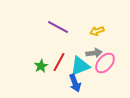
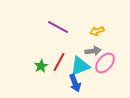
gray arrow: moved 1 px left, 2 px up
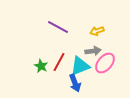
green star: rotated 16 degrees counterclockwise
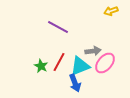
yellow arrow: moved 14 px right, 20 px up
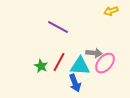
gray arrow: moved 1 px right, 2 px down; rotated 14 degrees clockwise
cyan triangle: rotated 25 degrees clockwise
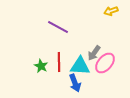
gray arrow: rotated 119 degrees clockwise
red line: rotated 30 degrees counterclockwise
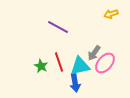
yellow arrow: moved 3 px down
red line: rotated 18 degrees counterclockwise
cyan triangle: rotated 15 degrees counterclockwise
blue arrow: rotated 12 degrees clockwise
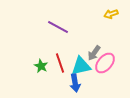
red line: moved 1 px right, 1 px down
cyan triangle: moved 1 px right
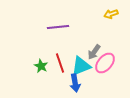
purple line: rotated 35 degrees counterclockwise
gray arrow: moved 1 px up
cyan triangle: rotated 10 degrees counterclockwise
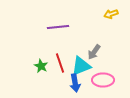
pink ellipse: moved 2 px left, 17 px down; rotated 50 degrees clockwise
